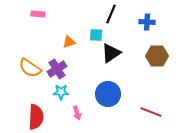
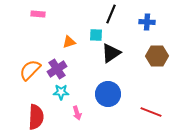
orange semicircle: moved 2 px down; rotated 100 degrees clockwise
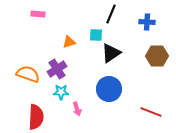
orange semicircle: moved 2 px left, 4 px down; rotated 65 degrees clockwise
blue circle: moved 1 px right, 5 px up
pink arrow: moved 4 px up
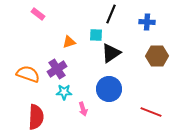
pink rectangle: rotated 32 degrees clockwise
cyan star: moved 3 px right
pink arrow: moved 6 px right
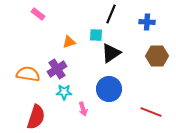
orange semicircle: rotated 10 degrees counterclockwise
red semicircle: rotated 15 degrees clockwise
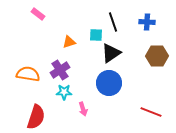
black line: moved 2 px right, 8 px down; rotated 42 degrees counterclockwise
purple cross: moved 3 px right, 1 px down
blue circle: moved 6 px up
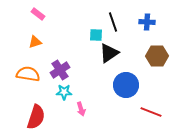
orange triangle: moved 34 px left
black triangle: moved 2 px left
blue circle: moved 17 px right, 2 px down
pink arrow: moved 2 px left
